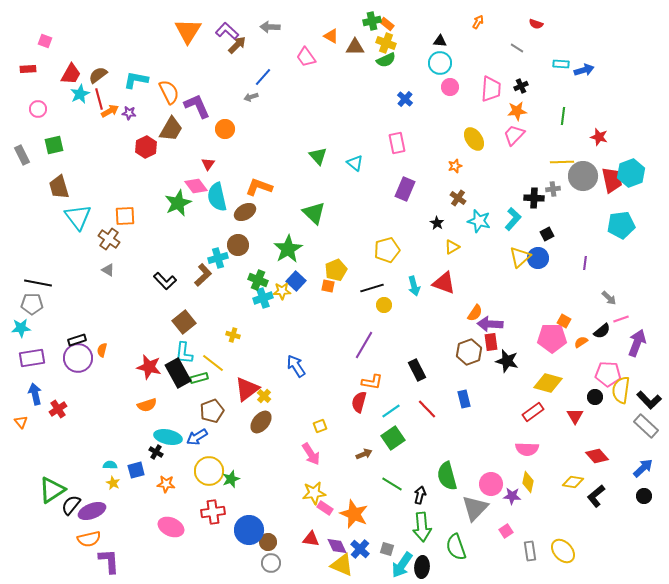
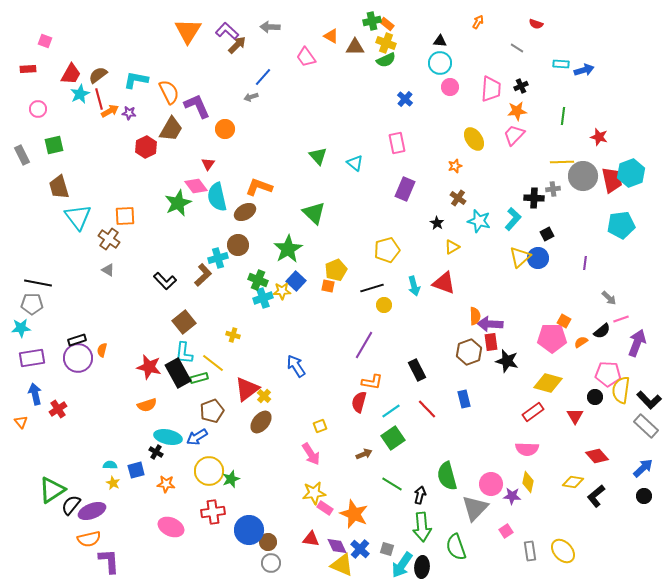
orange semicircle at (475, 313): moved 3 px down; rotated 36 degrees counterclockwise
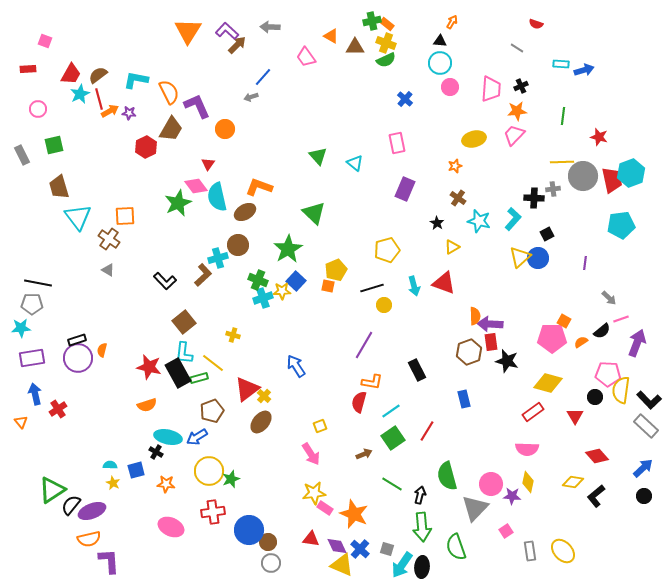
orange arrow at (478, 22): moved 26 px left
yellow ellipse at (474, 139): rotated 70 degrees counterclockwise
red line at (427, 409): moved 22 px down; rotated 75 degrees clockwise
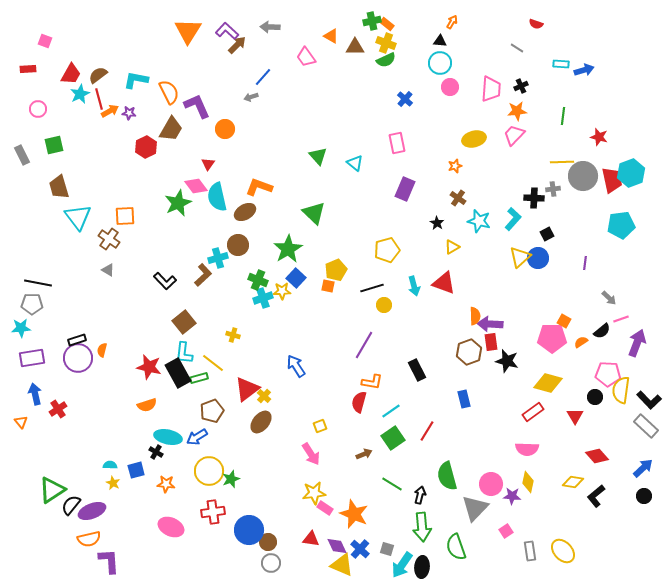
blue square at (296, 281): moved 3 px up
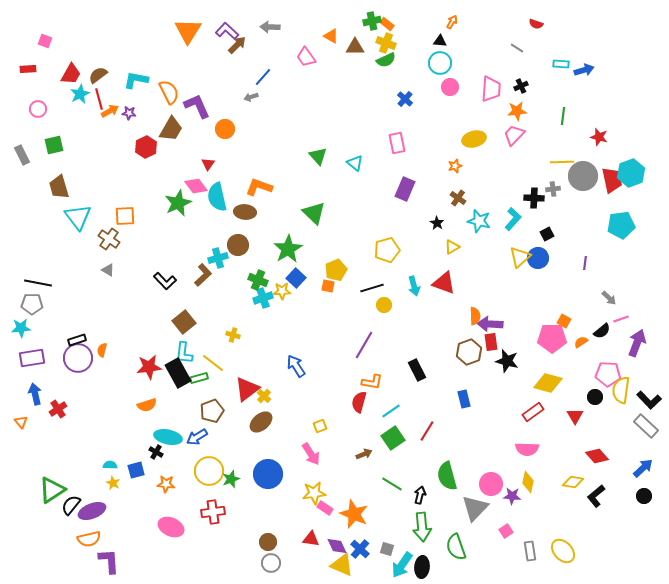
brown ellipse at (245, 212): rotated 35 degrees clockwise
red star at (149, 367): rotated 20 degrees counterclockwise
brown ellipse at (261, 422): rotated 10 degrees clockwise
blue circle at (249, 530): moved 19 px right, 56 px up
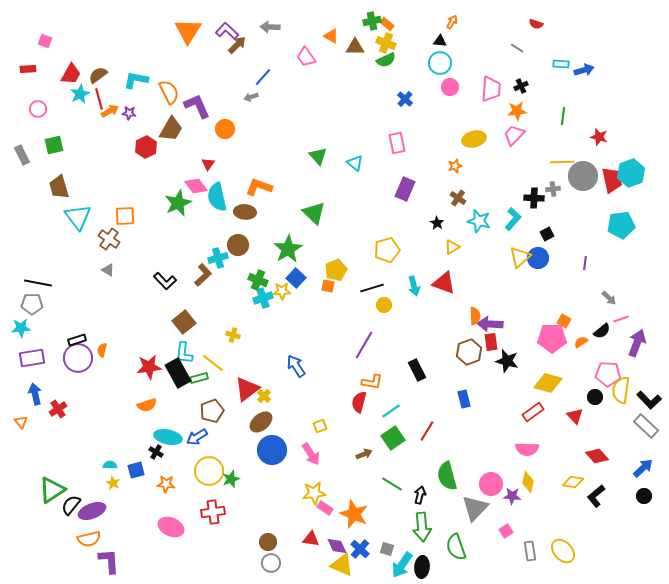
red triangle at (575, 416): rotated 12 degrees counterclockwise
blue circle at (268, 474): moved 4 px right, 24 px up
